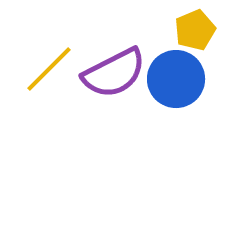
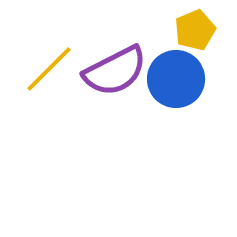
purple semicircle: moved 1 px right, 2 px up
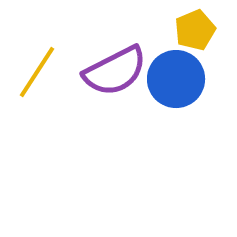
yellow line: moved 12 px left, 3 px down; rotated 12 degrees counterclockwise
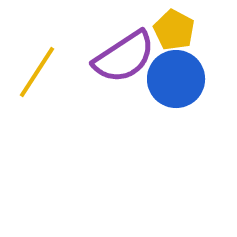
yellow pentagon: moved 21 px left; rotated 21 degrees counterclockwise
purple semicircle: moved 9 px right, 14 px up; rotated 6 degrees counterclockwise
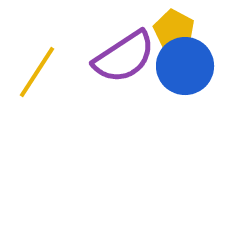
blue circle: moved 9 px right, 13 px up
